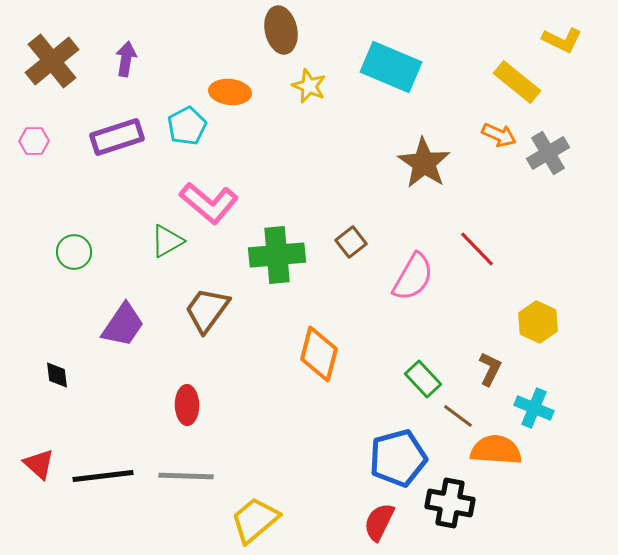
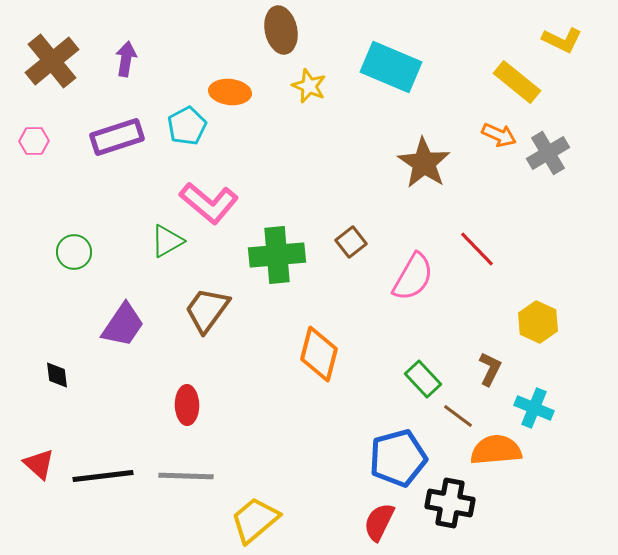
orange semicircle: rotated 9 degrees counterclockwise
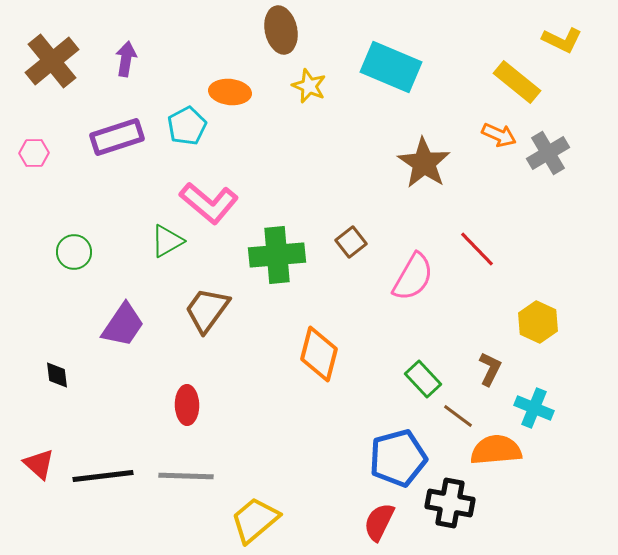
pink hexagon: moved 12 px down
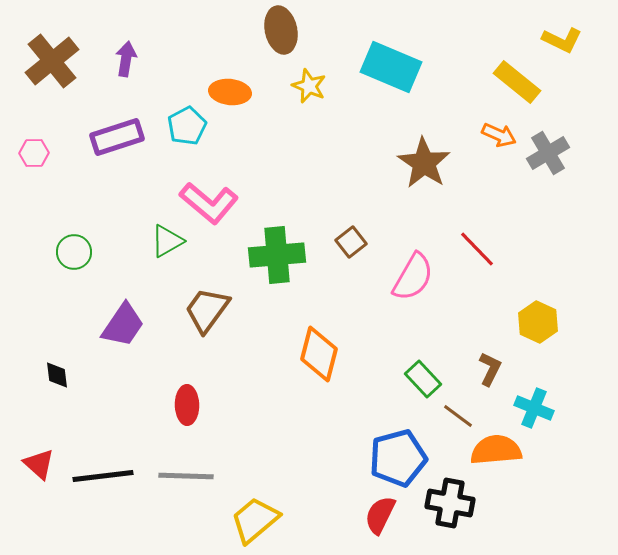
red semicircle: moved 1 px right, 7 px up
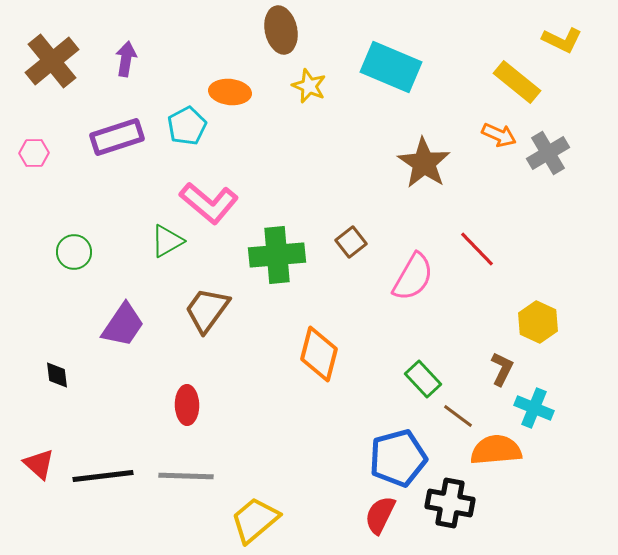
brown L-shape: moved 12 px right
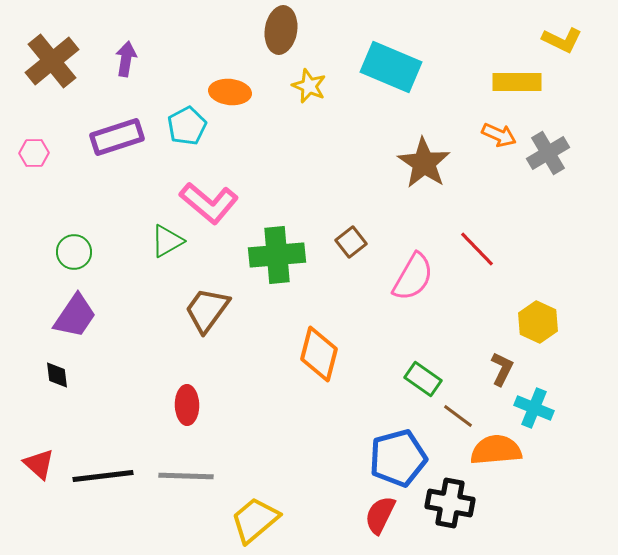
brown ellipse: rotated 21 degrees clockwise
yellow rectangle: rotated 39 degrees counterclockwise
purple trapezoid: moved 48 px left, 9 px up
green rectangle: rotated 12 degrees counterclockwise
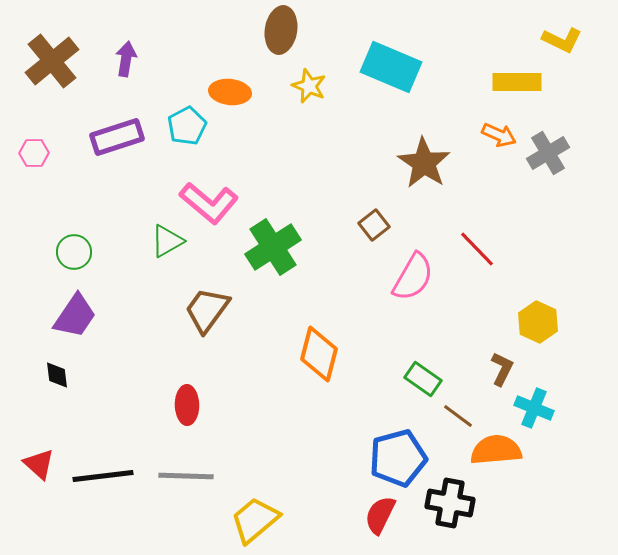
brown square: moved 23 px right, 17 px up
green cross: moved 4 px left, 8 px up; rotated 28 degrees counterclockwise
